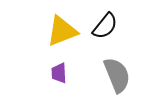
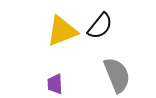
black semicircle: moved 5 px left
purple trapezoid: moved 4 px left, 11 px down
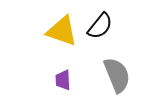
yellow triangle: rotated 40 degrees clockwise
purple trapezoid: moved 8 px right, 4 px up
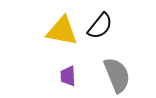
yellow triangle: rotated 8 degrees counterclockwise
purple trapezoid: moved 5 px right, 4 px up
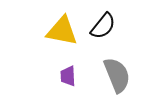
black semicircle: moved 3 px right
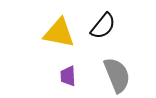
yellow triangle: moved 3 px left, 2 px down
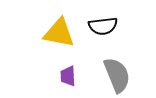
black semicircle: rotated 44 degrees clockwise
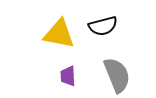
black semicircle: rotated 8 degrees counterclockwise
yellow triangle: moved 1 px down
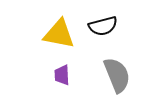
purple trapezoid: moved 6 px left, 1 px up
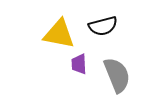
purple trapezoid: moved 17 px right, 11 px up
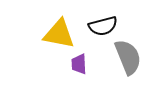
gray semicircle: moved 11 px right, 18 px up
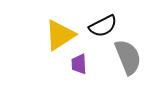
black semicircle: rotated 12 degrees counterclockwise
yellow triangle: moved 1 px right, 1 px down; rotated 44 degrees counterclockwise
